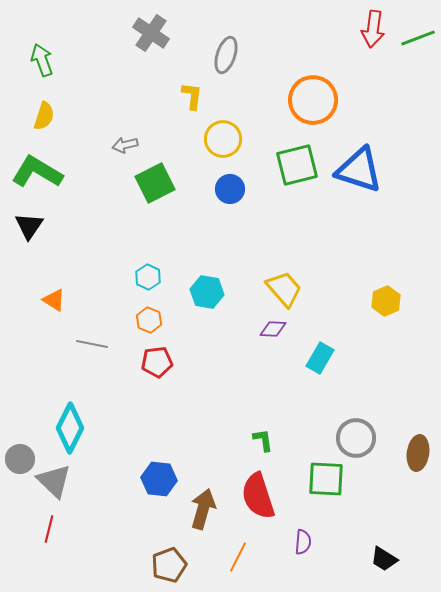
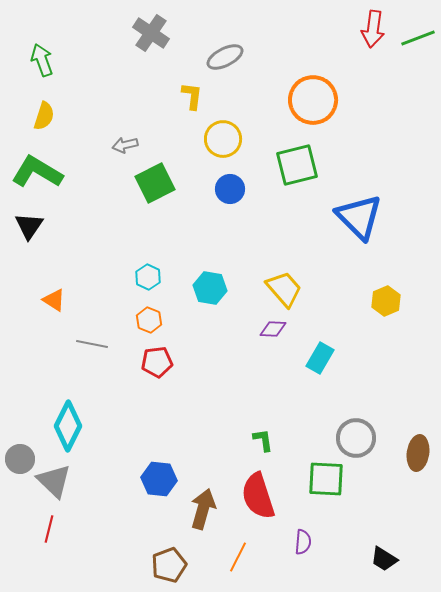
gray ellipse at (226, 55): moved 1 px left, 2 px down; rotated 45 degrees clockwise
blue triangle at (359, 170): moved 47 px down; rotated 27 degrees clockwise
cyan hexagon at (207, 292): moved 3 px right, 4 px up
cyan diamond at (70, 428): moved 2 px left, 2 px up
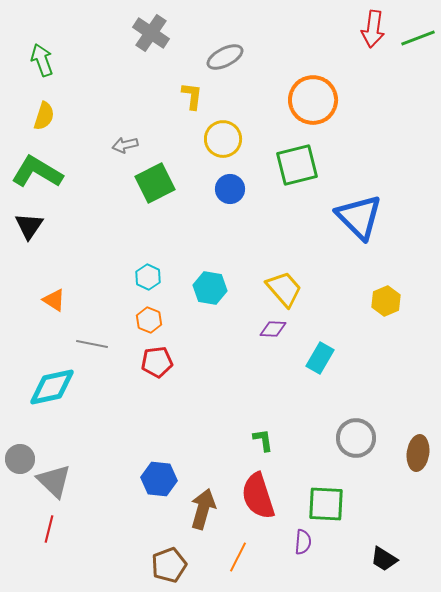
cyan diamond at (68, 426): moved 16 px left, 39 px up; rotated 51 degrees clockwise
green square at (326, 479): moved 25 px down
